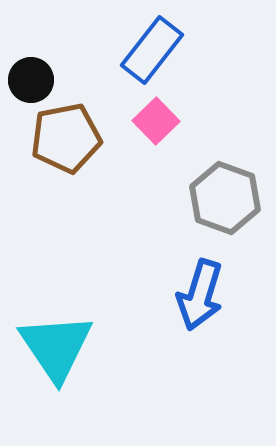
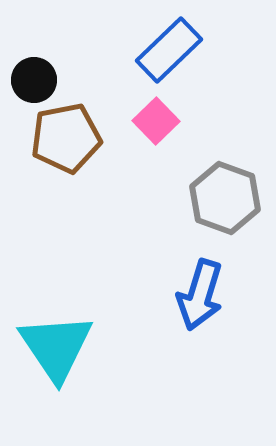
blue rectangle: moved 17 px right; rotated 8 degrees clockwise
black circle: moved 3 px right
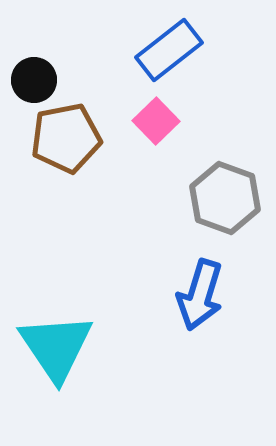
blue rectangle: rotated 6 degrees clockwise
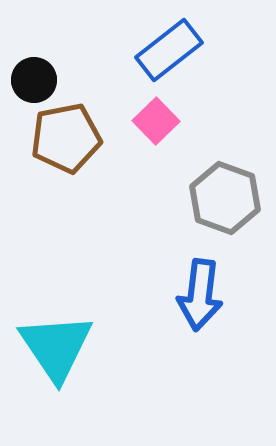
blue arrow: rotated 10 degrees counterclockwise
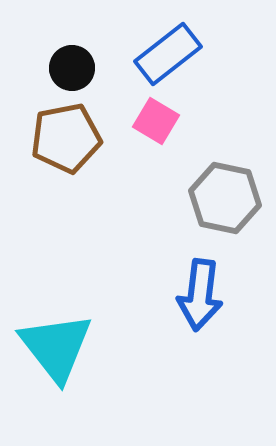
blue rectangle: moved 1 px left, 4 px down
black circle: moved 38 px right, 12 px up
pink square: rotated 15 degrees counterclockwise
gray hexagon: rotated 8 degrees counterclockwise
cyan triangle: rotated 4 degrees counterclockwise
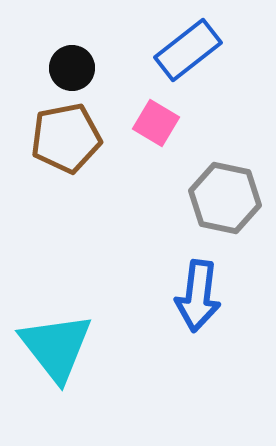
blue rectangle: moved 20 px right, 4 px up
pink square: moved 2 px down
blue arrow: moved 2 px left, 1 px down
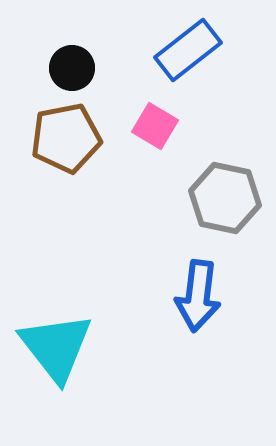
pink square: moved 1 px left, 3 px down
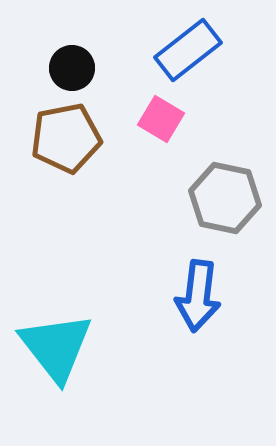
pink square: moved 6 px right, 7 px up
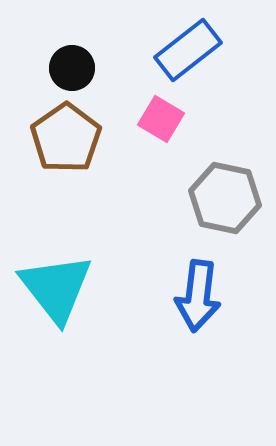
brown pentagon: rotated 24 degrees counterclockwise
cyan triangle: moved 59 px up
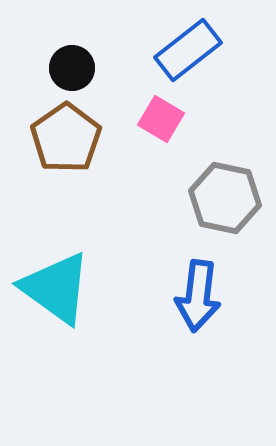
cyan triangle: rotated 16 degrees counterclockwise
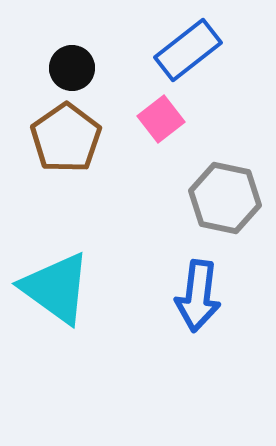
pink square: rotated 21 degrees clockwise
